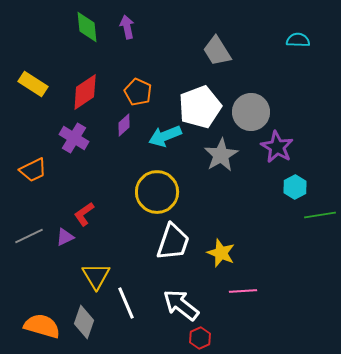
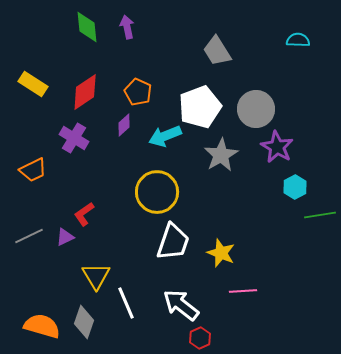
gray circle: moved 5 px right, 3 px up
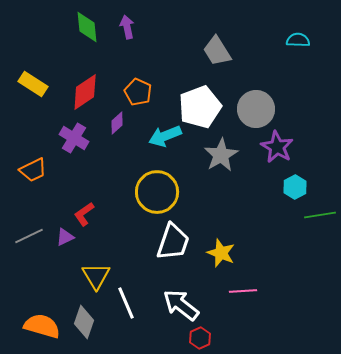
purple diamond: moved 7 px left, 2 px up
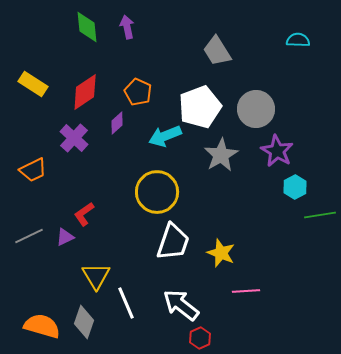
purple cross: rotated 12 degrees clockwise
purple star: moved 4 px down
pink line: moved 3 px right
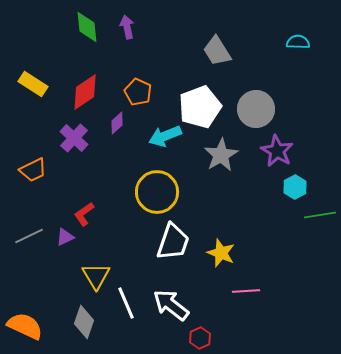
cyan semicircle: moved 2 px down
white arrow: moved 10 px left
orange semicircle: moved 17 px left; rotated 9 degrees clockwise
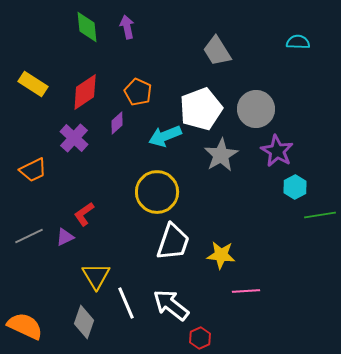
white pentagon: moved 1 px right, 2 px down
yellow star: moved 2 px down; rotated 16 degrees counterclockwise
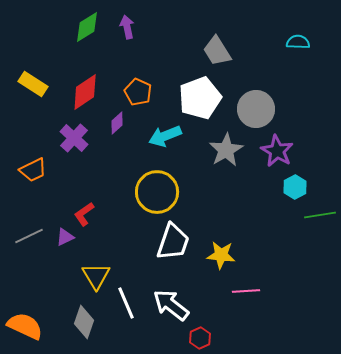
green diamond: rotated 64 degrees clockwise
white pentagon: moved 1 px left, 11 px up
gray star: moved 5 px right, 5 px up
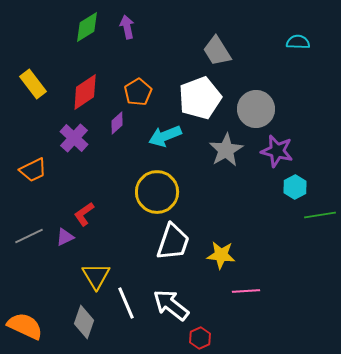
yellow rectangle: rotated 20 degrees clockwise
orange pentagon: rotated 16 degrees clockwise
purple star: rotated 16 degrees counterclockwise
